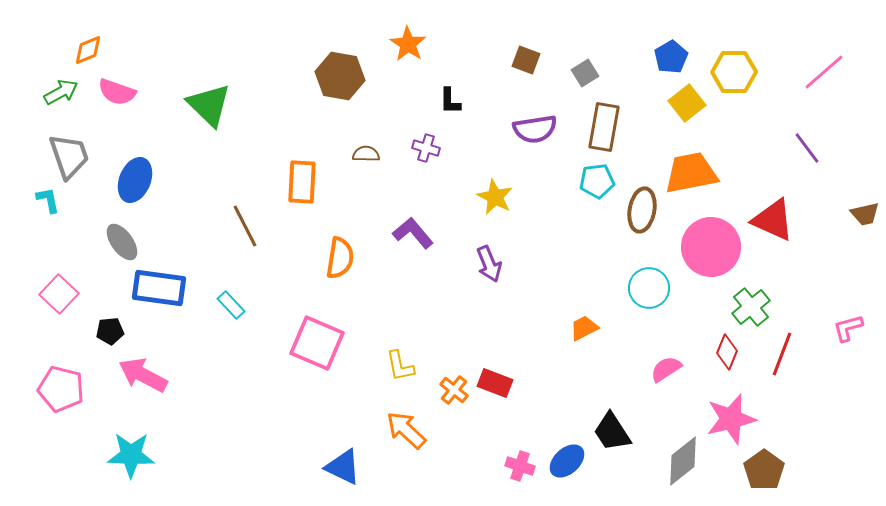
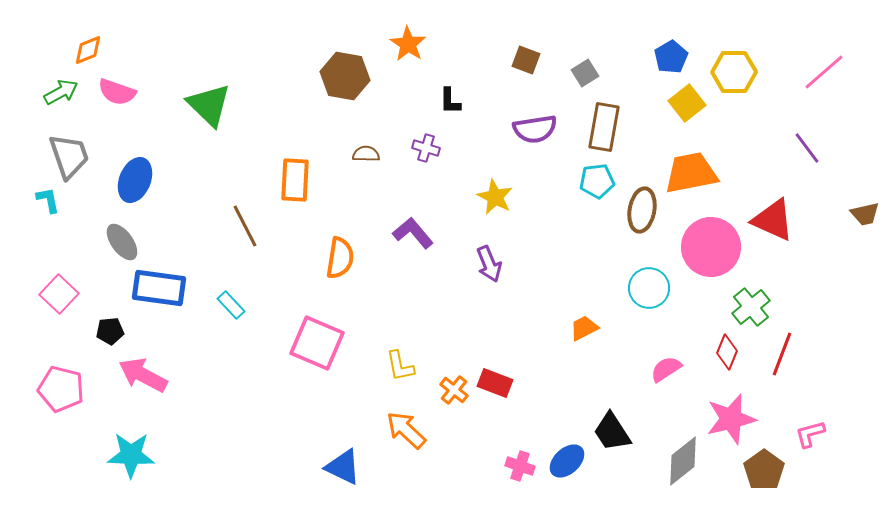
brown hexagon at (340, 76): moved 5 px right
orange rectangle at (302, 182): moved 7 px left, 2 px up
pink L-shape at (848, 328): moved 38 px left, 106 px down
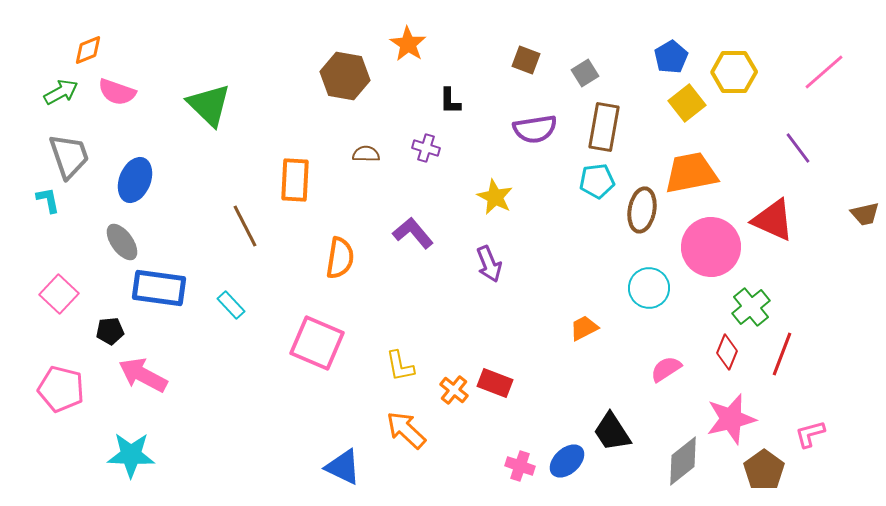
purple line at (807, 148): moved 9 px left
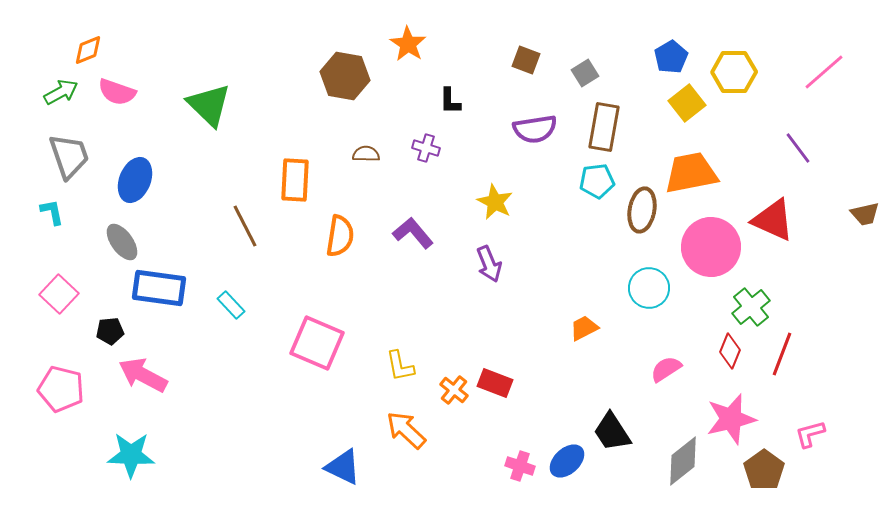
yellow star at (495, 197): moved 5 px down
cyan L-shape at (48, 200): moved 4 px right, 12 px down
orange semicircle at (340, 258): moved 22 px up
red diamond at (727, 352): moved 3 px right, 1 px up
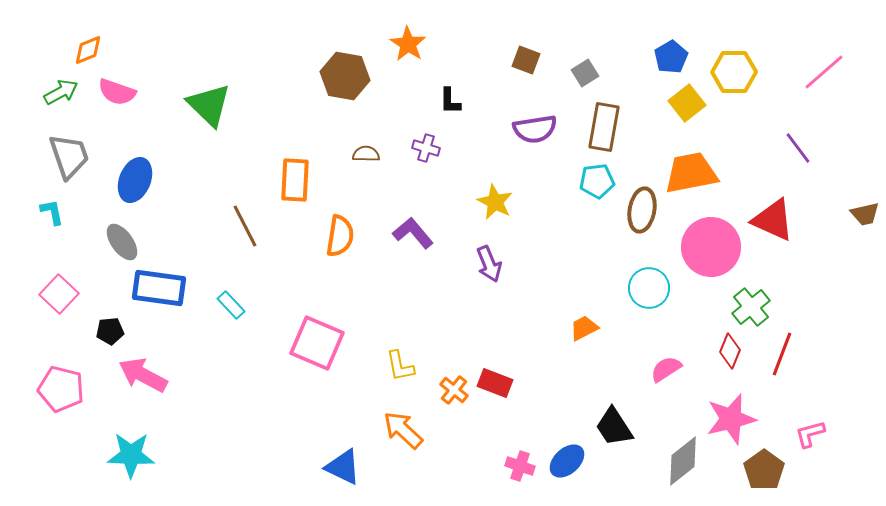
orange arrow at (406, 430): moved 3 px left
black trapezoid at (612, 432): moved 2 px right, 5 px up
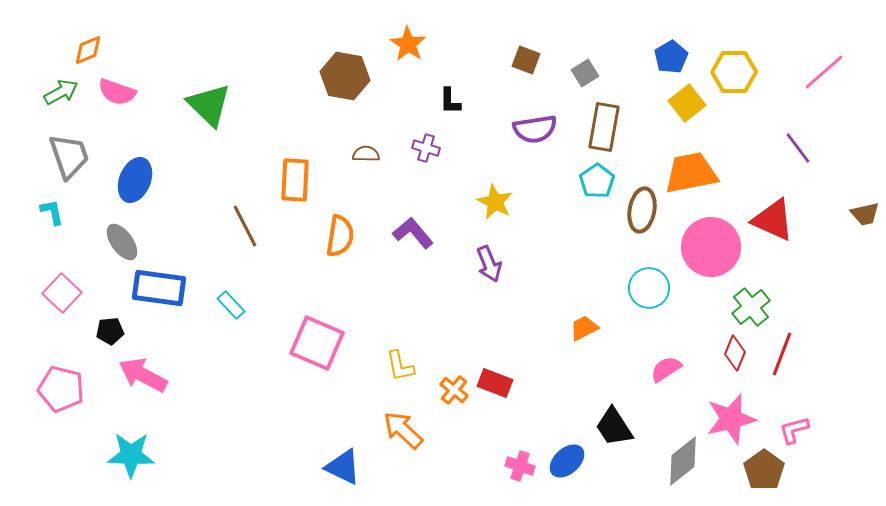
cyan pentagon at (597, 181): rotated 28 degrees counterclockwise
pink square at (59, 294): moved 3 px right, 1 px up
red diamond at (730, 351): moved 5 px right, 2 px down
pink L-shape at (810, 434): moved 16 px left, 4 px up
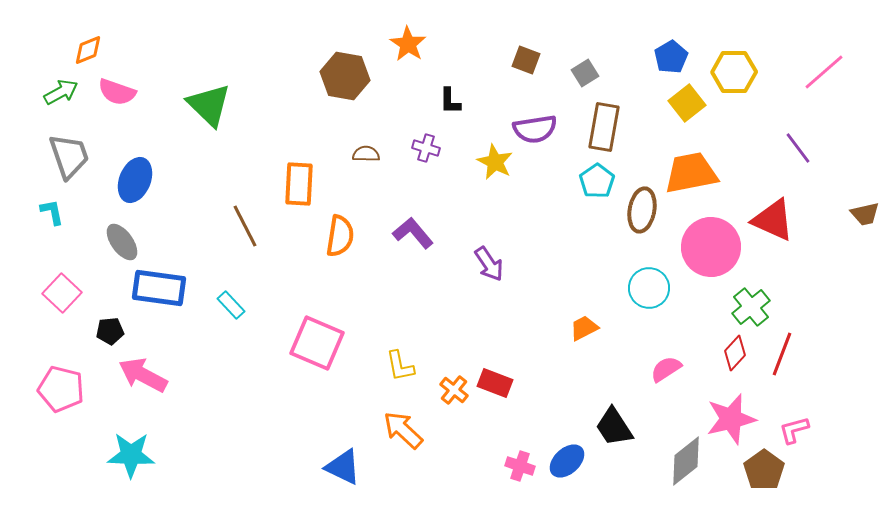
orange rectangle at (295, 180): moved 4 px right, 4 px down
yellow star at (495, 202): moved 40 px up
purple arrow at (489, 264): rotated 12 degrees counterclockwise
red diamond at (735, 353): rotated 20 degrees clockwise
gray diamond at (683, 461): moved 3 px right
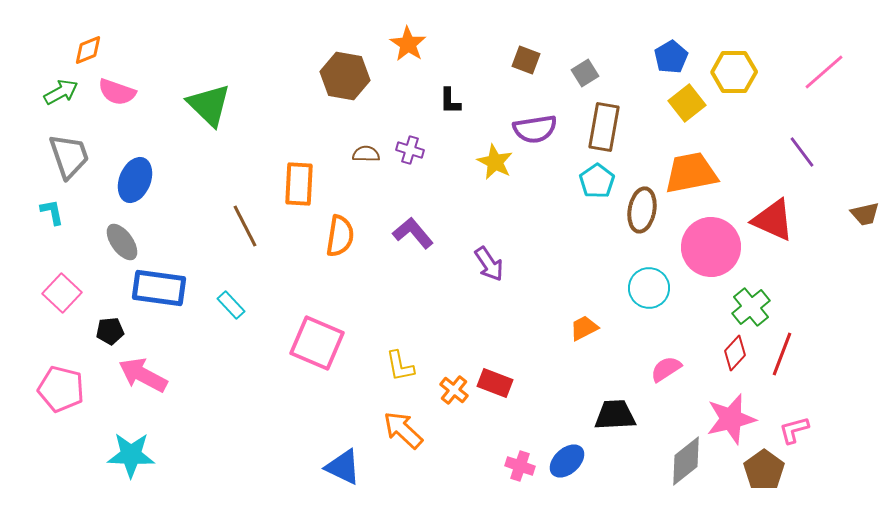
purple cross at (426, 148): moved 16 px left, 2 px down
purple line at (798, 148): moved 4 px right, 4 px down
black trapezoid at (614, 427): moved 1 px right, 12 px up; rotated 120 degrees clockwise
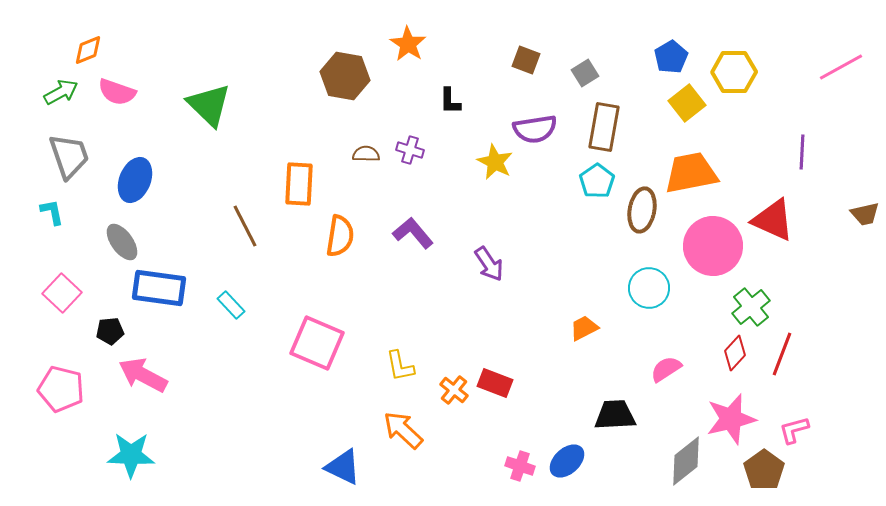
pink line at (824, 72): moved 17 px right, 5 px up; rotated 12 degrees clockwise
purple line at (802, 152): rotated 40 degrees clockwise
pink circle at (711, 247): moved 2 px right, 1 px up
